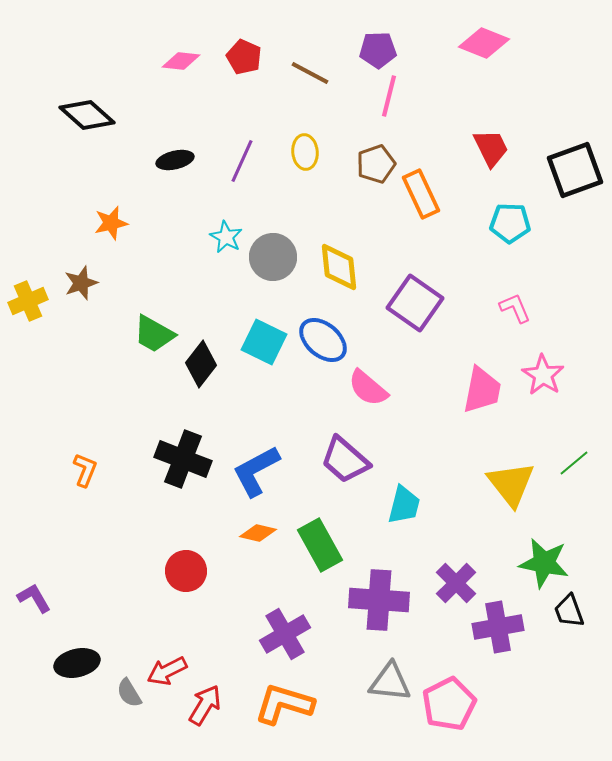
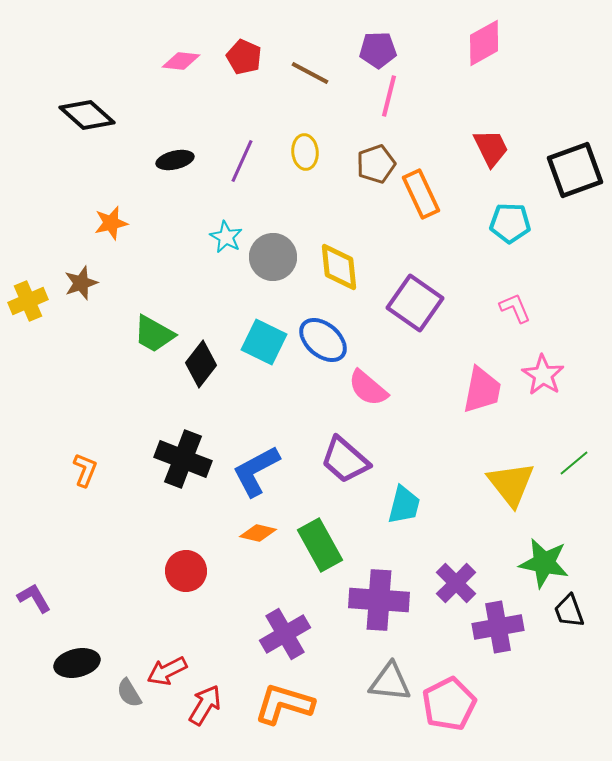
pink diamond at (484, 43): rotated 51 degrees counterclockwise
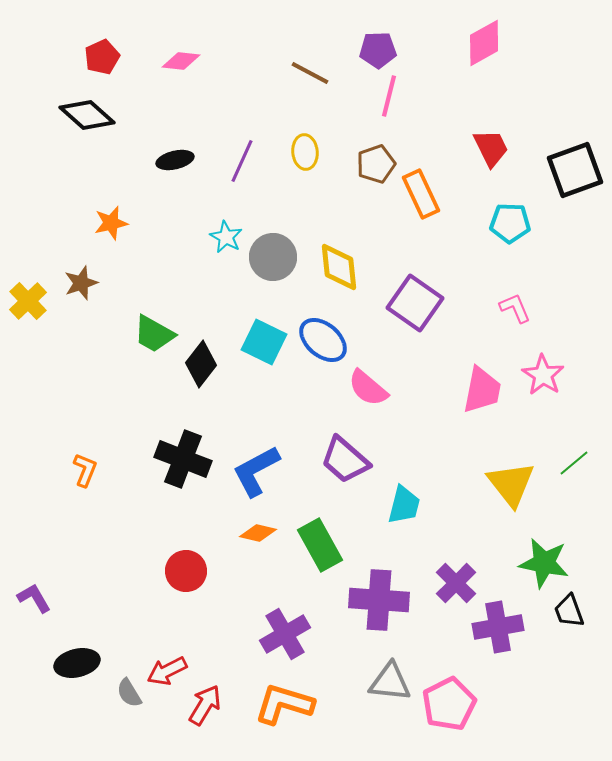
red pentagon at (244, 57): moved 142 px left; rotated 24 degrees clockwise
yellow cross at (28, 301): rotated 21 degrees counterclockwise
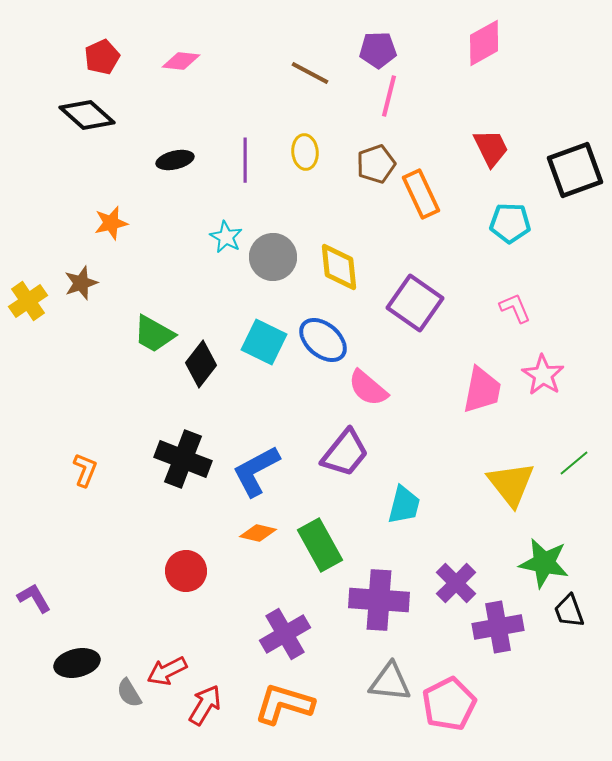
purple line at (242, 161): moved 3 px right, 1 px up; rotated 24 degrees counterclockwise
yellow cross at (28, 301): rotated 9 degrees clockwise
purple trapezoid at (345, 460): moved 7 px up; rotated 92 degrees counterclockwise
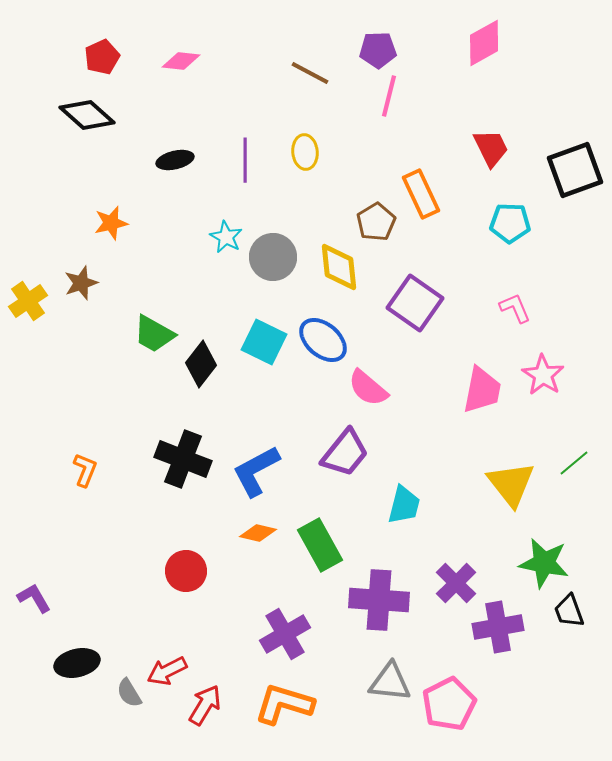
brown pentagon at (376, 164): moved 58 px down; rotated 12 degrees counterclockwise
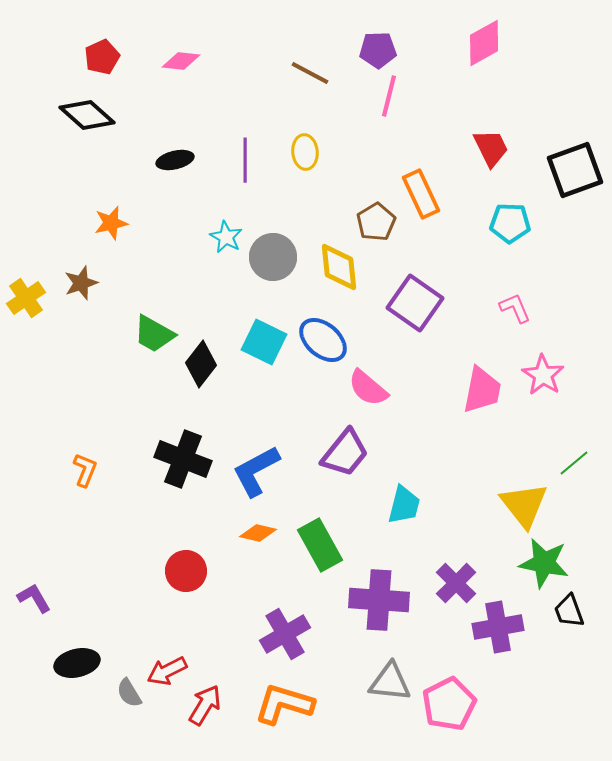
yellow cross at (28, 301): moved 2 px left, 3 px up
yellow triangle at (511, 484): moved 13 px right, 21 px down
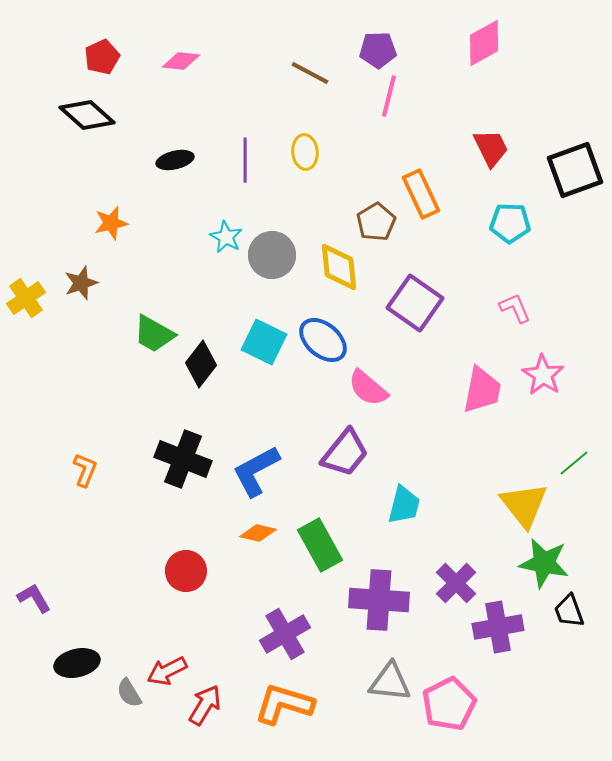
gray circle at (273, 257): moved 1 px left, 2 px up
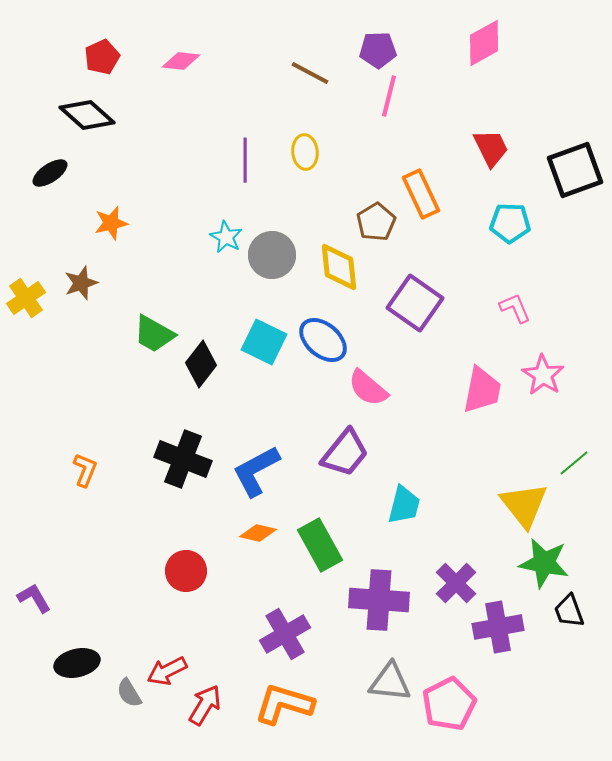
black ellipse at (175, 160): moved 125 px left, 13 px down; rotated 21 degrees counterclockwise
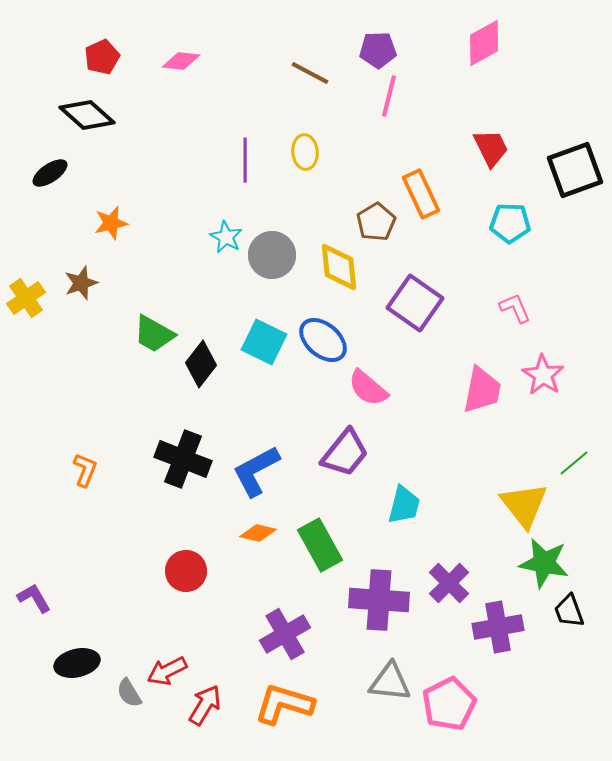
purple cross at (456, 583): moved 7 px left
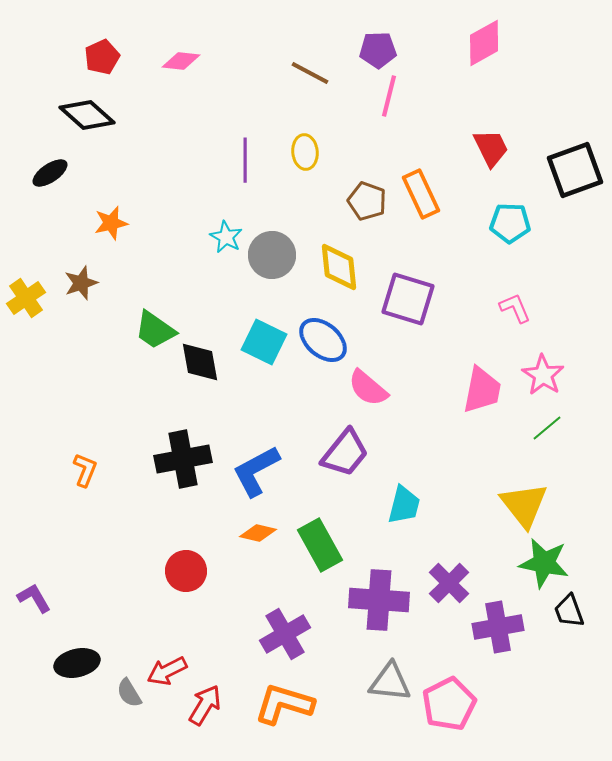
brown pentagon at (376, 222): moved 9 px left, 21 px up; rotated 21 degrees counterclockwise
purple square at (415, 303): moved 7 px left, 4 px up; rotated 18 degrees counterclockwise
green trapezoid at (154, 334): moved 1 px right, 4 px up; rotated 6 degrees clockwise
black diamond at (201, 364): moved 1 px left, 2 px up; rotated 48 degrees counterclockwise
black cross at (183, 459): rotated 32 degrees counterclockwise
green line at (574, 463): moved 27 px left, 35 px up
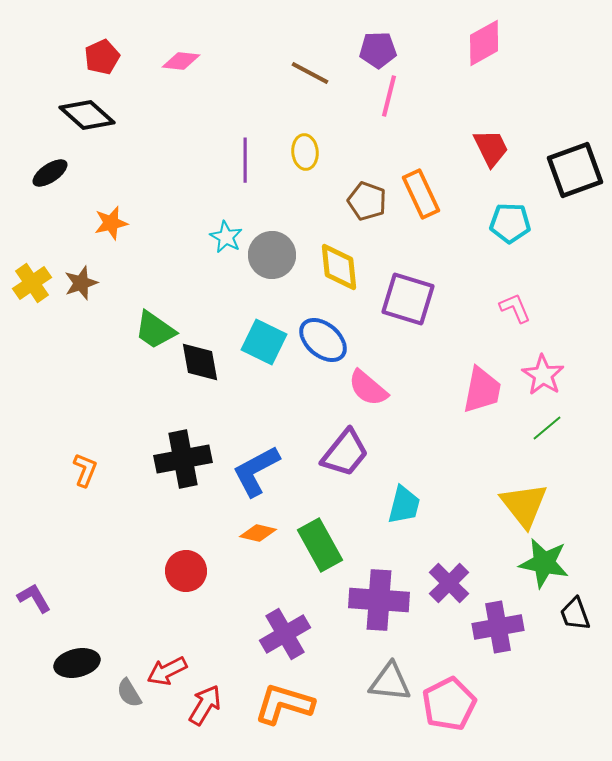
yellow cross at (26, 298): moved 6 px right, 15 px up
black trapezoid at (569, 611): moved 6 px right, 3 px down
